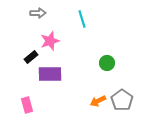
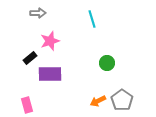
cyan line: moved 10 px right
black rectangle: moved 1 px left, 1 px down
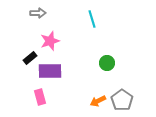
purple rectangle: moved 3 px up
pink rectangle: moved 13 px right, 8 px up
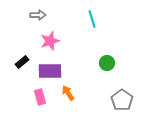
gray arrow: moved 2 px down
black rectangle: moved 8 px left, 4 px down
orange arrow: moved 30 px left, 8 px up; rotated 84 degrees clockwise
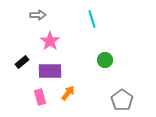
pink star: rotated 18 degrees counterclockwise
green circle: moved 2 px left, 3 px up
orange arrow: rotated 70 degrees clockwise
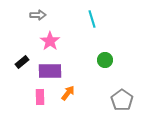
pink rectangle: rotated 14 degrees clockwise
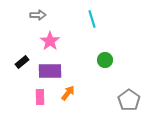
gray pentagon: moved 7 px right
